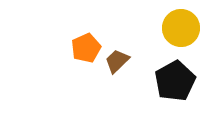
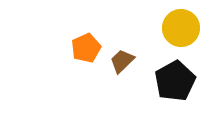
brown trapezoid: moved 5 px right
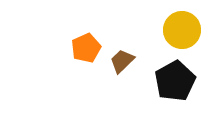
yellow circle: moved 1 px right, 2 px down
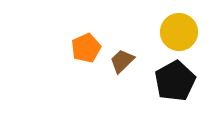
yellow circle: moved 3 px left, 2 px down
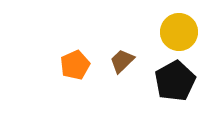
orange pentagon: moved 11 px left, 17 px down
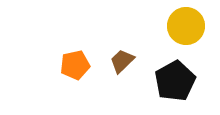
yellow circle: moved 7 px right, 6 px up
orange pentagon: rotated 12 degrees clockwise
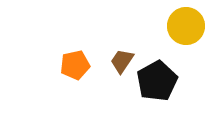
brown trapezoid: rotated 12 degrees counterclockwise
black pentagon: moved 18 px left
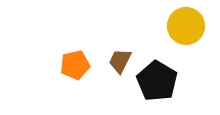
brown trapezoid: moved 2 px left; rotated 8 degrees counterclockwise
black pentagon: rotated 12 degrees counterclockwise
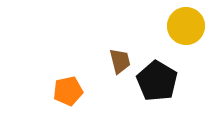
brown trapezoid: rotated 140 degrees clockwise
orange pentagon: moved 7 px left, 26 px down
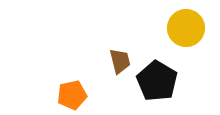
yellow circle: moved 2 px down
orange pentagon: moved 4 px right, 4 px down
